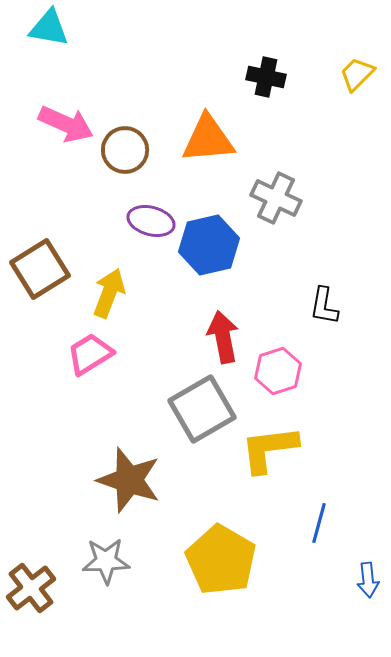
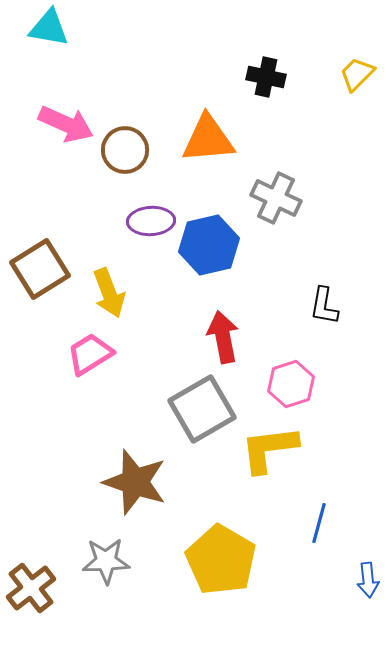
purple ellipse: rotated 18 degrees counterclockwise
yellow arrow: rotated 138 degrees clockwise
pink hexagon: moved 13 px right, 13 px down
brown star: moved 6 px right, 2 px down
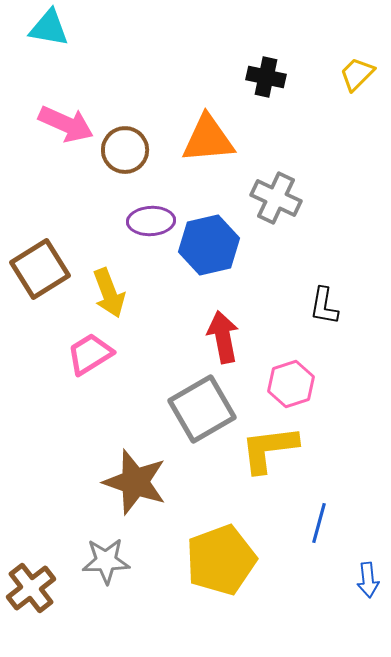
yellow pentagon: rotated 22 degrees clockwise
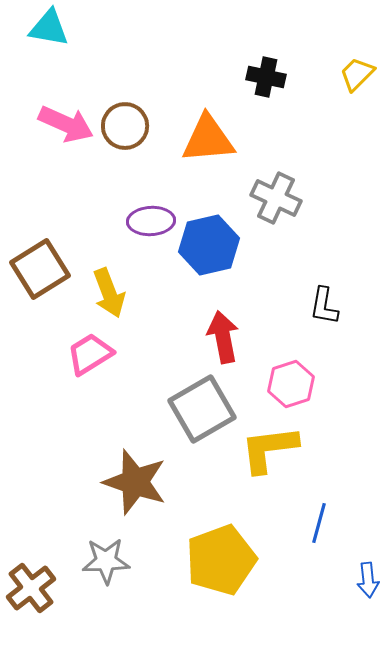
brown circle: moved 24 px up
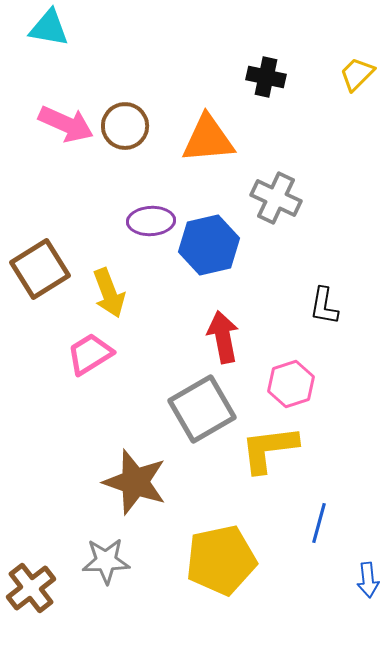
yellow pentagon: rotated 8 degrees clockwise
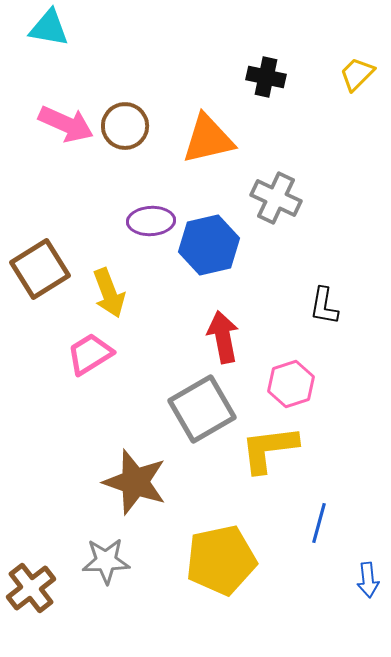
orange triangle: rotated 8 degrees counterclockwise
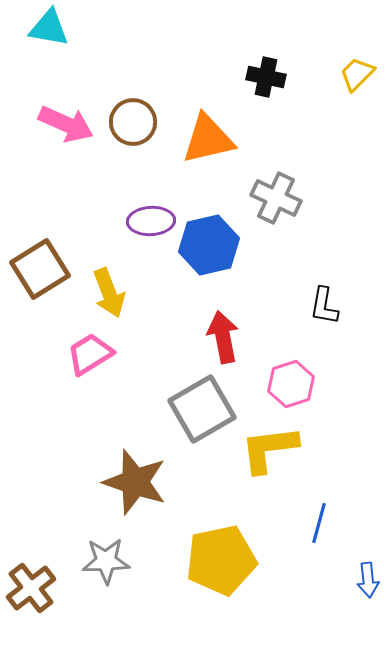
brown circle: moved 8 px right, 4 px up
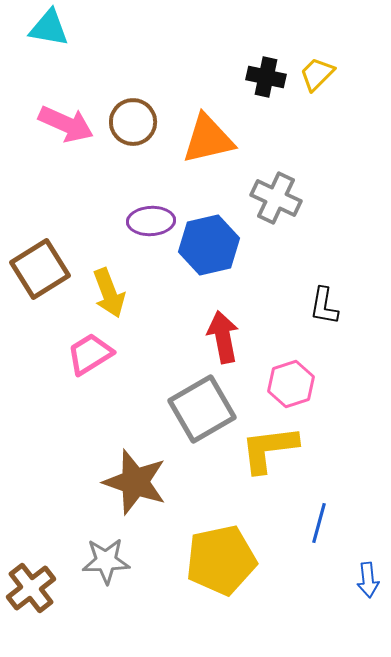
yellow trapezoid: moved 40 px left
